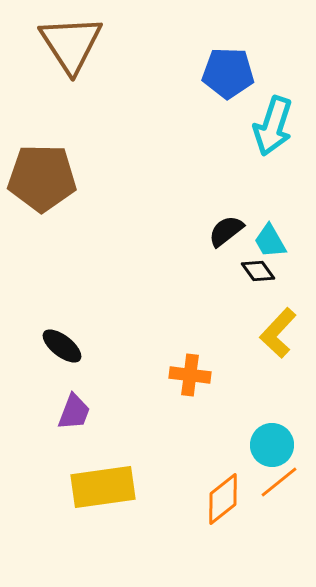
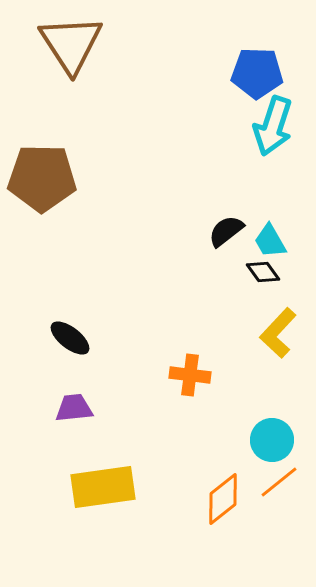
blue pentagon: moved 29 px right
black diamond: moved 5 px right, 1 px down
black ellipse: moved 8 px right, 8 px up
purple trapezoid: moved 4 px up; rotated 117 degrees counterclockwise
cyan circle: moved 5 px up
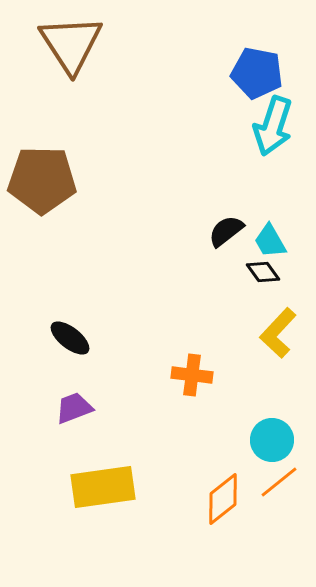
blue pentagon: rotated 9 degrees clockwise
brown pentagon: moved 2 px down
orange cross: moved 2 px right
purple trapezoid: rotated 15 degrees counterclockwise
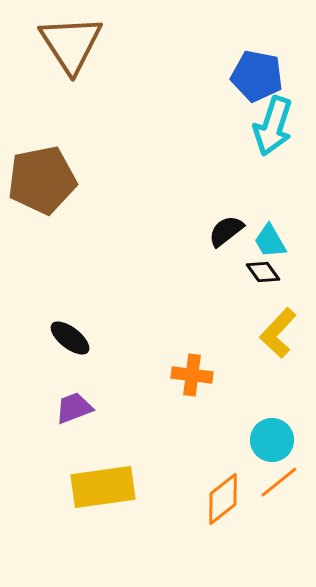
blue pentagon: moved 3 px down
brown pentagon: rotated 12 degrees counterclockwise
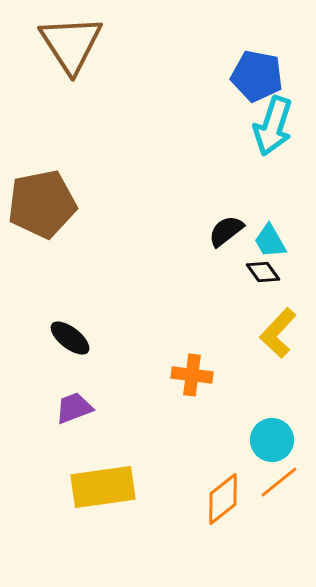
brown pentagon: moved 24 px down
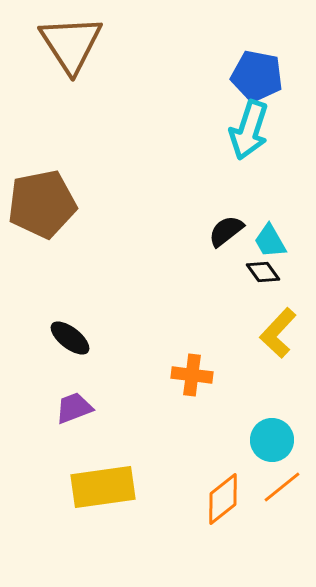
cyan arrow: moved 24 px left, 4 px down
orange line: moved 3 px right, 5 px down
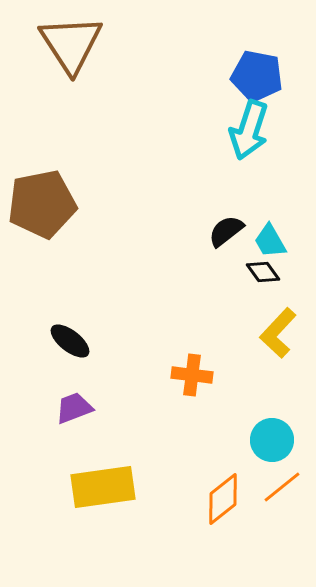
black ellipse: moved 3 px down
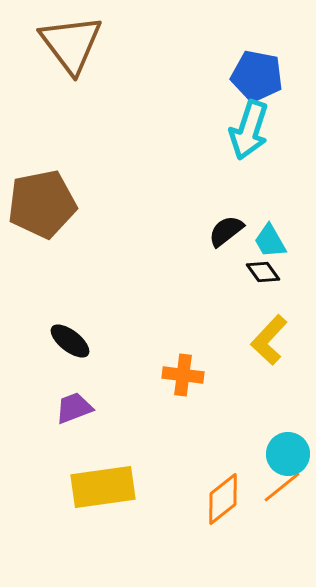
brown triangle: rotated 4 degrees counterclockwise
yellow L-shape: moved 9 px left, 7 px down
orange cross: moved 9 px left
cyan circle: moved 16 px right, 14 px down
